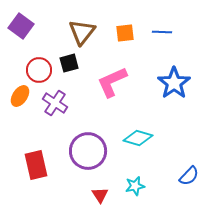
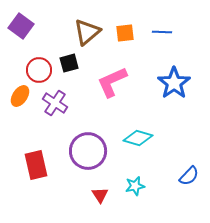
brown triangle: moved 5 px right; rotated 12 degrees clockwise
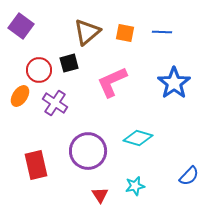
orange square: rotated 18 degrees clockwise
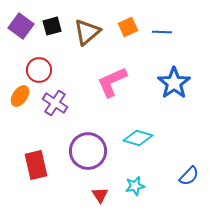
orange square: moved 3 px right, 6 px up; rotated 36 degrees counterclockwise
black square: moved 17 px left, 37 px up
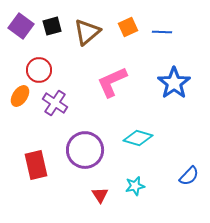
purple circle: moved 3 px left, 1 px up
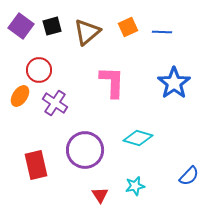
pink L-shape: rotated 116 degrees clockwise
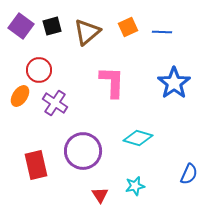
purple circle: moved 2 px left, 1 px down
blue semicircle: moved 2 px up; rotated 20 degrees counterclockwise
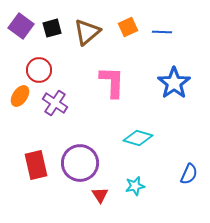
black square: moved 2 px down
purple circle: moved 3 px left, 12 px down
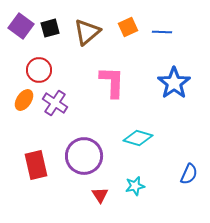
black square: moved 2 px left
orange ellipse: moved 4 px right, 4 px down
purple circle: moved 4 px right, 7 px up
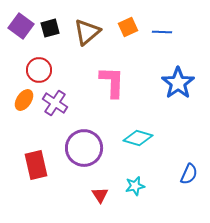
blue star: moved 4 px right
purple circle: moved 8 px up
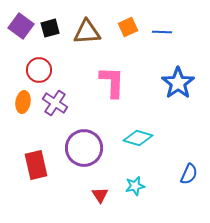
brown triangle: rotated 36 degrees clockwise
orange ellipse: moved 1 px left, 2 px down; rotated 25 degrees counterclockwise
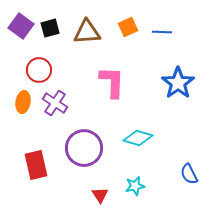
blue semicircle: rotated 130 degrees clockwise
